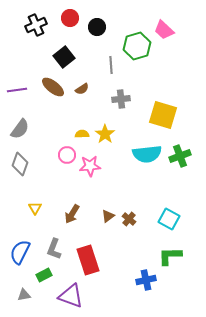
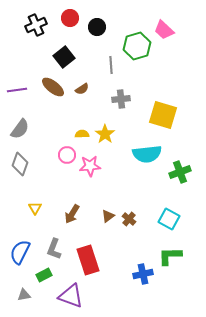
green cross: moved 16 px down
blue cross: moved 3 px left, 6 px up
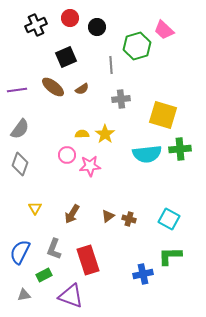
black square: moved 2 px right; rotated 15 degrees clockwise
green cross: moved 23 px up; rotated 15 degrees clockwise
brown cross: rotated 24 degrees counterclockwise
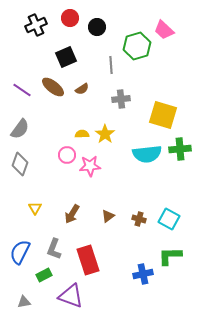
purple line: moved 5 px right; rotated 42 degrees clockwise
brown cross: moved 10 px right
gray triangle: moved 7 px down
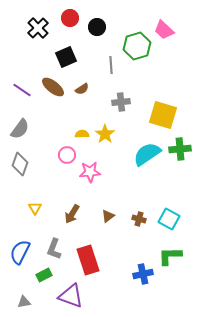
black cross: moved 2 px right, 3 px down; rotated 20 degrees counterclockwise
gray cross: moved 3 px down
cyan semicircle: rotated 152 degrees clockwise
pink star: moved 6 px down
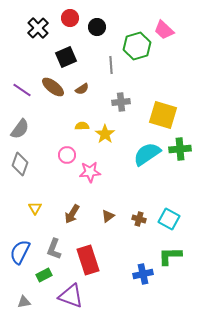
yellow semicircle: moved 8 px up
